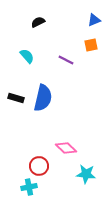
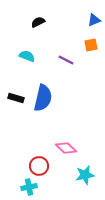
cyan semicircle: rotated 28 degrees counterclockwise
cyan star: moved 1 px left, 1 px down; rotated 18 degrees counterclockwise
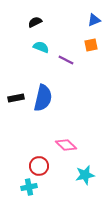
black semicircle: moved 3 px left
cyan semicircle: moved 14 px right, 9 px up
black rectangle: rotated 28 degrees counterclockwise
pink diamond: moved 3 px up
